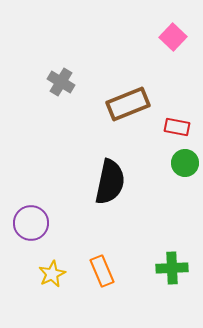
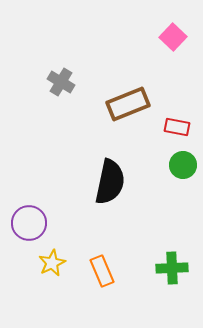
green circle: moved 2 px left, 2 px down
purple circle: moved 2 px left
yellow star: moved 11 px up
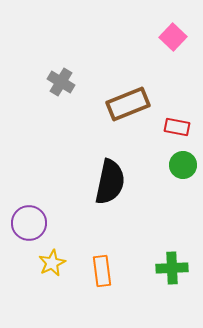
orange rectangle: rotated 16 degrees clockwise
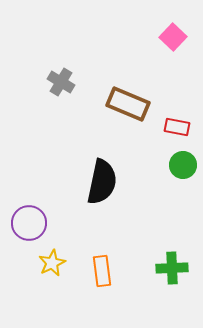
brown rectangle: rotated 45 degrees clockwise
black semicircle: moved 8 px left
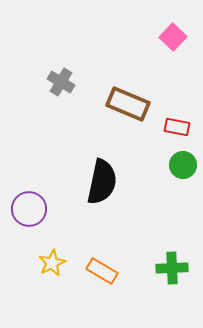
purple circle: moved 14 px up
orange rectangle: rotated 52 degrees counterclockwise
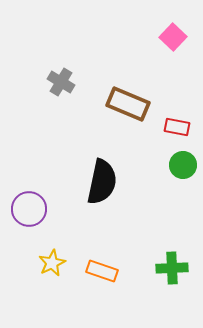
orange rectangle: rotated 12 degrees counterclockwise
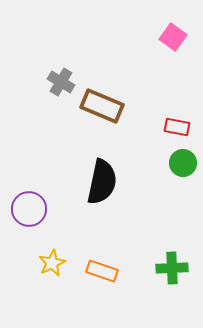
pink square: rotated 8 degrees counterclockwise
brown rectangle: moved 26 px left, 2 px down
green circle: moved 2 px up
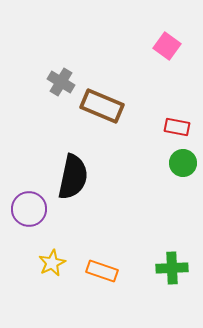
pink square: moved 6 px left, 9 px down
black semicircle: moved 29 px left, 5 px up
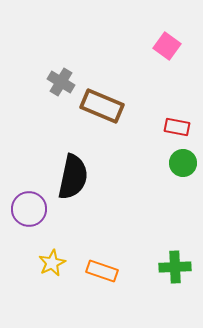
green cross: moved 3 px right, 1 px up
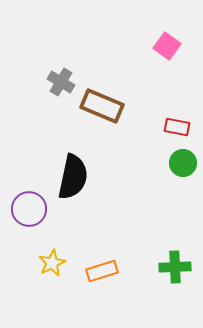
orange rectangle: rotated 36 degrees counterclockwise
